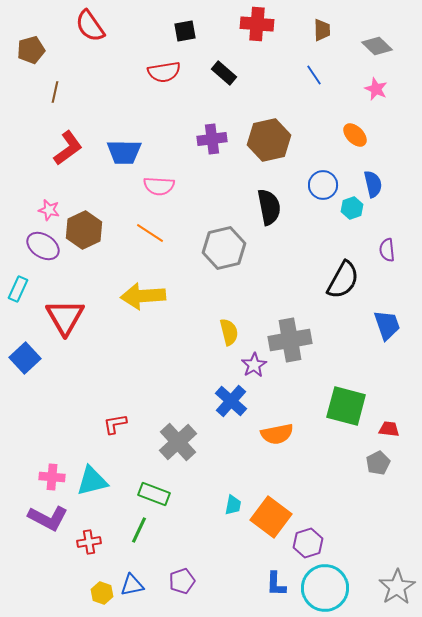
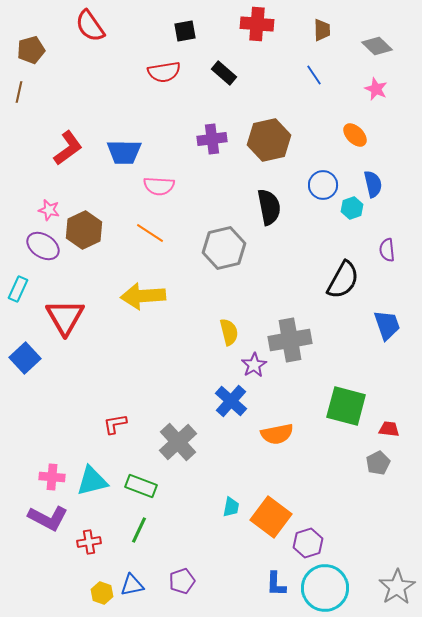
brown line at (55, 92): moved 36 px left
green rectangle at (154, 494): moved 13 px left, 8 px up
cyan trapezoid at (233, 505): moved 2 px left, 2 px down
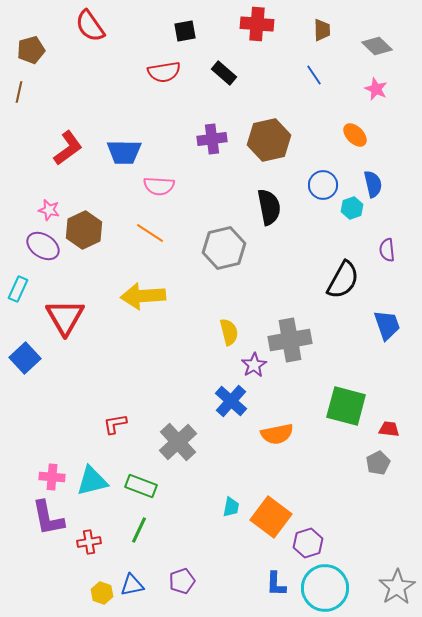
purple L-shape at (48, 518): rotated 51 degrees clockwise
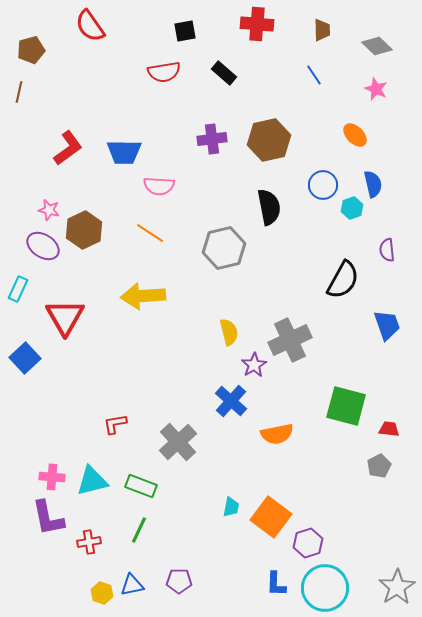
gray cross at (290, 340): rotated 15 degrees counterclockwise
gray pentagon at (378, 463): moved 1 px right, 3 px down
purple pentagon at (182, 581): moved 3 px left; rotated 20 degrees clockwise
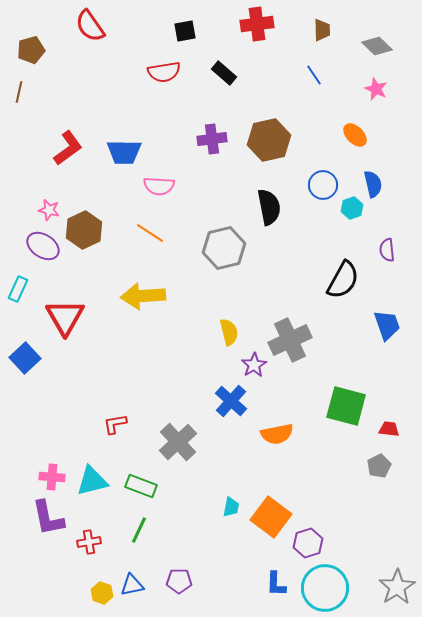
red cross at (257, 24): rotated 12 degrees counterclockwise
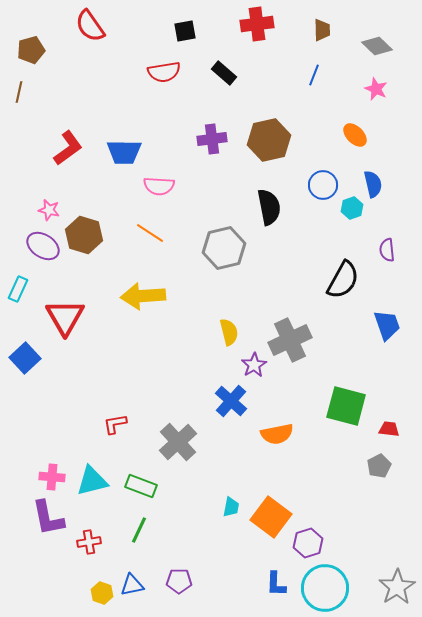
blue line at (314, 75): rotated 55 degrees clockwise
brown hexagon at (84, 230): moved 5 px down; rotated 18 degrees counterclockwise
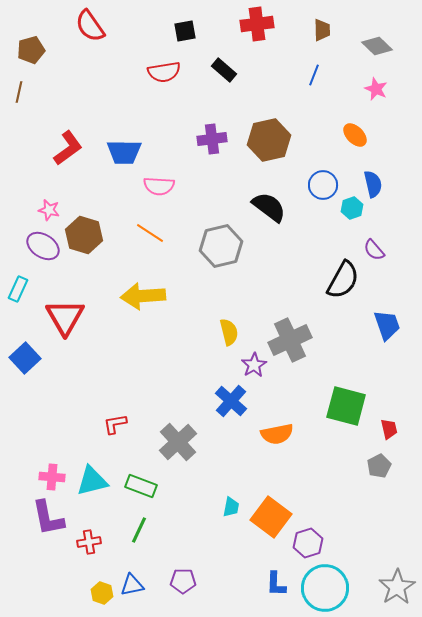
black rectangle at (224, 73): moved 3 px up
black semicircle at (269, 207): rotated 42 degrees counterclockwise
gray hexagon at (224, 248): moved 3 px left, 2 px up
purple semicircle at (387, 250): moved 13 px left; rotated 35 degrees counterclockwise
red trapezoid at (389, 429): rotated 70 degrees clockwise
purple pentagon at (179, 581): moved 4 px right
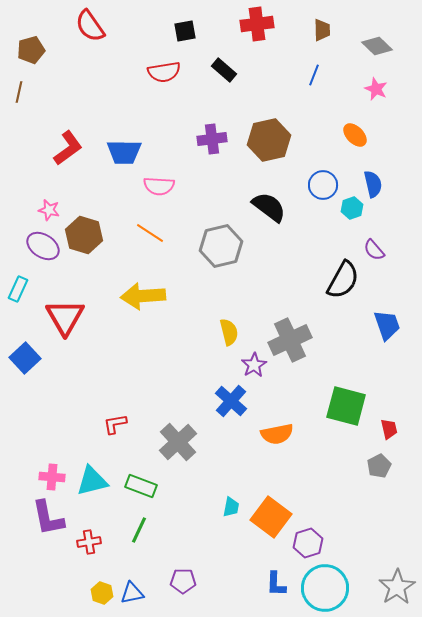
blue triangle at (132, 585): moved 8 px down
